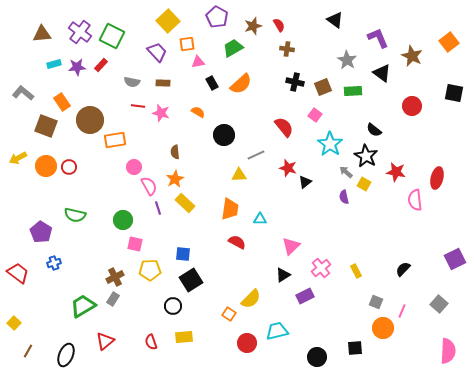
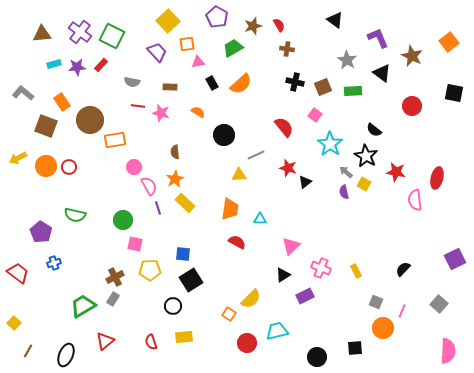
brown rectangle at (163, 83): moved 7 px right, 4 px down
purple semicircle at (344, 197): moved 5 px up
pink cross at (321, 268): rotated 30 degrees counterclockwise
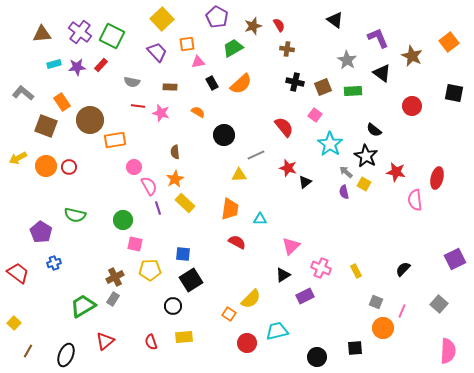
yellow square at (168, 21): moved 6 px left, 2 px up
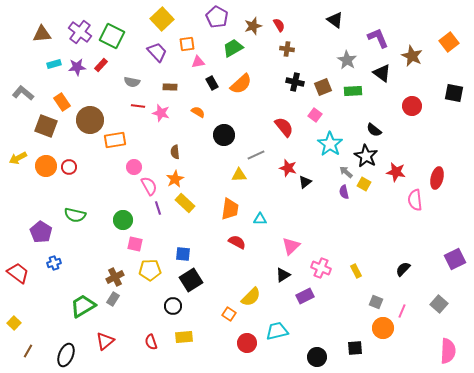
yellow semicircle at (251, 299): moved 2 px up
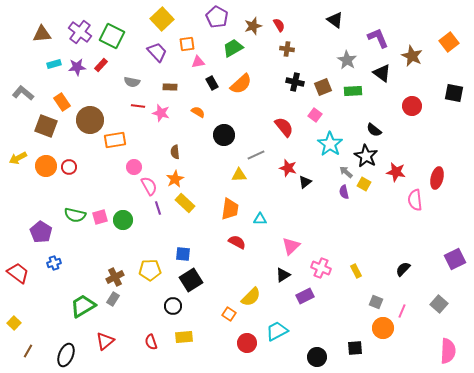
pink square at (135, 244): moved 35 px left, 27 px up; rotated 28 degrees counterclockwise
cyan trapezoid at (277, 331): rotated 15 degrees counterclockwise
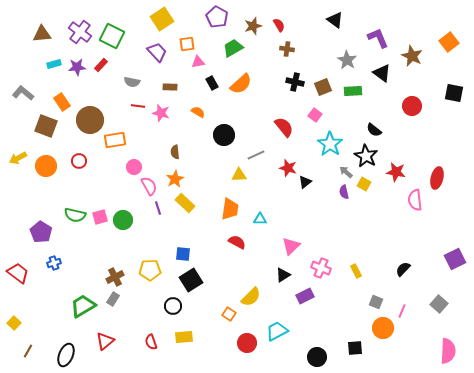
yellow square at (162, 19): rotated 10 degrees clockwise
red circle at (69, 167): moved 10 px right, 6 px up
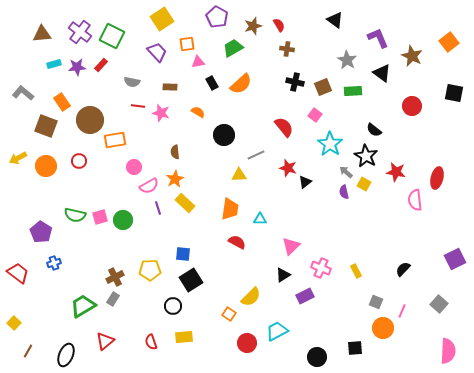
pink semicircle at (149, 186): rotated 90 degrees clockwise
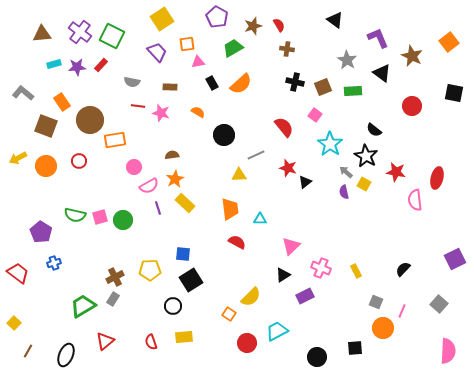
brown semicircle at (175, 152): moved 3 px left, 3 px down; rotated 88 degrees clockwise
orange trapezoid at (230, 209): rotated 15 degrees counterclockwise
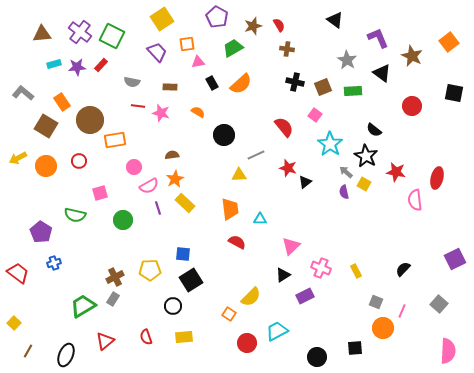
brown square at (46, 126): rotated 10 degrees clockwise
pink square at (100, 217): moved 24 px up
red semicircle at (151, 342): moved 5 px left, 5 px up
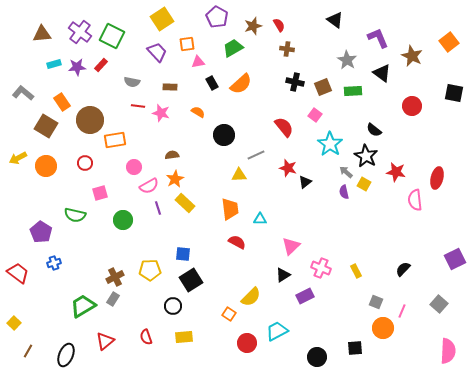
red circle at (79, 161): moved 6 px right, 2 px down
